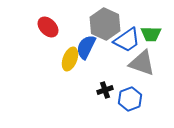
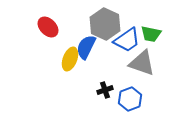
green trapezoid: rotated 10 degrees clockwise
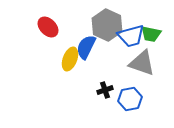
gray hexagon: moved 2 px right, 1 px down
blue trapezoid: moved 4 px right, 4 px up; rotated 20 degrees clockwise
blue hexagon: rotated 10 degrees clockwise
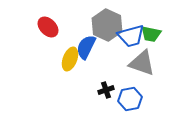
black cross: moved 1 px right
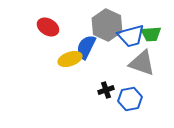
red ellipse: rotated 15 degrees counterclockwise
green trapezoid: rotated 15 degrees counterclockwise
yellow ellipse: rotated 50 degrees clockwise
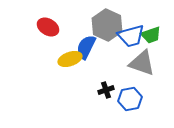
green trapezoid: moved 1 px down; rotated 15 degrees counterclockwise
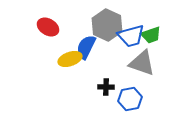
black cross: moved 3 px up; rotated 21 degrees clockwise
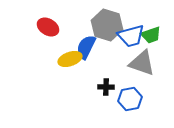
gray hexagon: rotated 8 degrees counterclockwise
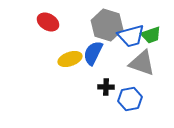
red ellipse: moved 5 px up
blue semicircle: moved 7 px right, 6 px down
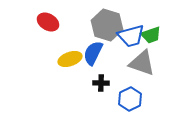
black cross: moved 5 px left, 4 px up
blue hexagon: rotated 15 degrees counterclockwise
